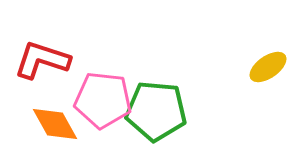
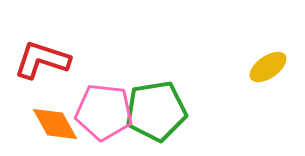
pink pentagon: moved 1 px right, 12 px down
green pentagon: rotated 14 degrees counterclockwise
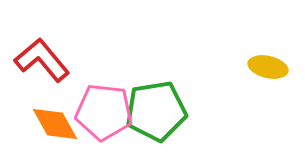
red L-shape: rotated 32 degrees clockwise
yellow ellipse: rotated 48 degrees clockwise
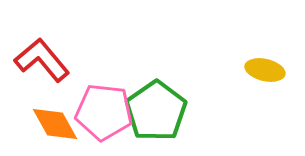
yellow ellipse: moved 3 px left, 3 px down
green pentagon: rotated 26 degrees counterclockwise
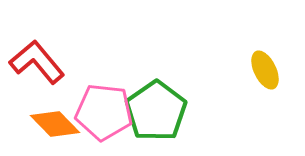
red L-shape: moved 5 px left, 2 px down
yellow ellipse: rotated 51 degrees clockwise
orange diamond: rotated 15 degrees counterclockwise
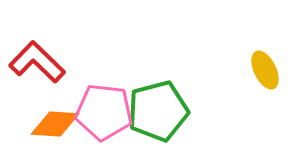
red L-shape: rotated 6 degrees counterclockwise
green pentagon: moved 2 px right; rotated 20 degrees clockwise
orange diamond: rotated 42 degrees counterclockwise
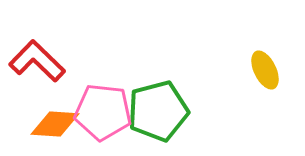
red L-shape: moved 1 px up
pink pentagon: moved 1 px left
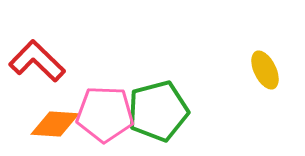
pink pentagon: moved 2 px right, 2 px down; rotated 4 degrees counterclockwise
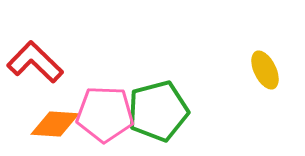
red L-shape: moved 2 px left, 1 px down
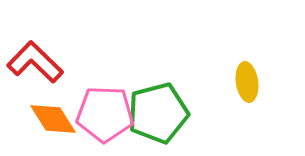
yellow ellipse: moved 18 px left, 12 px down; rotated 18 degrees clockwise
green pentagon: moved 2 px down
orange diamond: moved 2 px left, 5 px up; rotated 54 degrees clockwise
